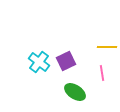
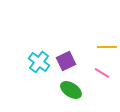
pink line: rotated 49 degrees counterclockwise
green ellipse: moved 4 px left, 2 px up
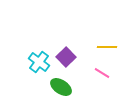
purple square: moved 4 px up; rotated 18 degrees counterclockwise
green ellipse: moved 10 px left, 3 px up
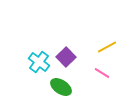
yellow line: rotated 30 degrees counterclockwise
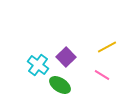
cyan cross: moved 1 px left, 3 px down
pink line: moved 2 px down
green ellipse: moved 1 px left, 2 px up
